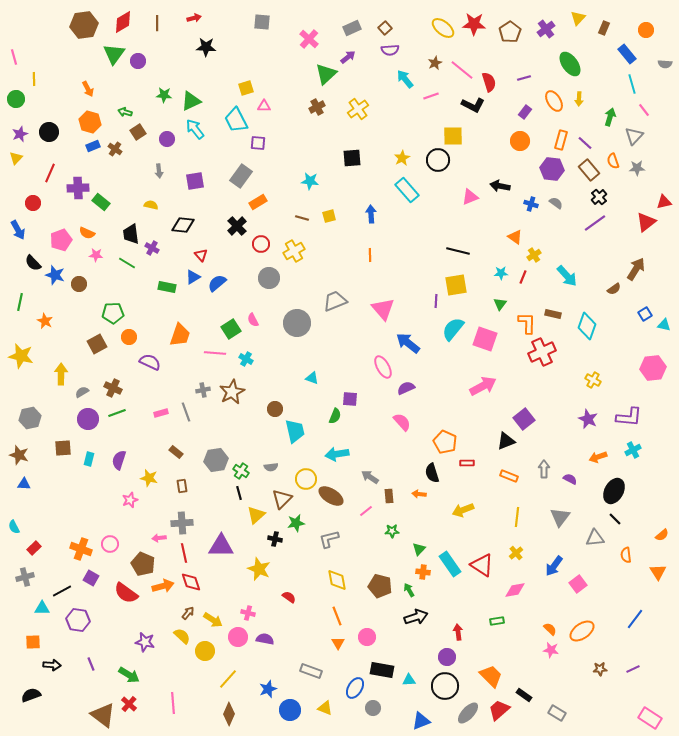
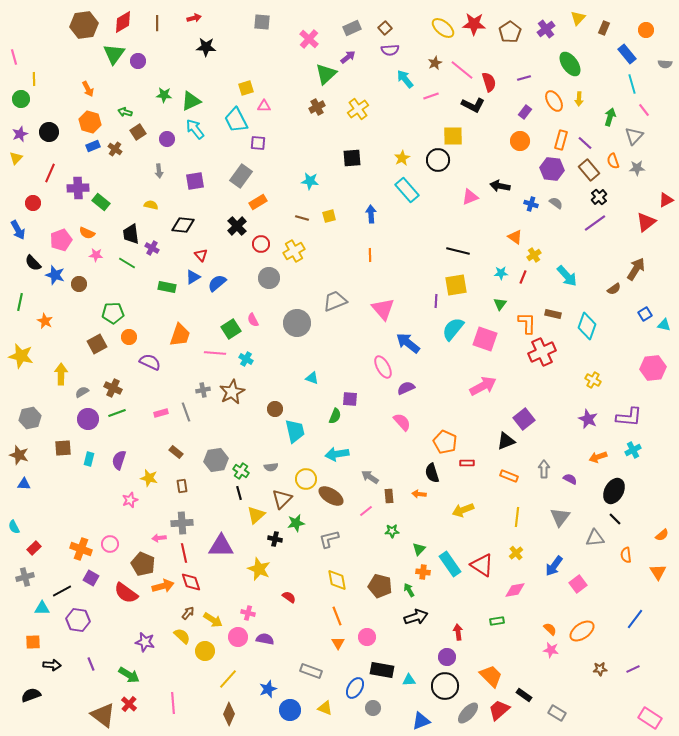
green circle at (16, 99): moved 5 px right
red triangle at (664, 202): moved 2 px right, 2 px up; rotated 14 degrees counterclockwise
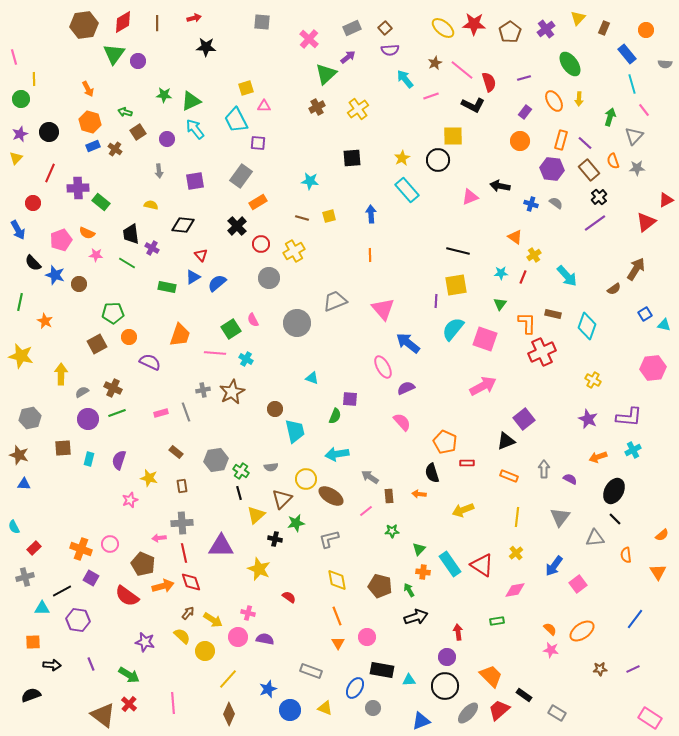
red semicircle at (126, 593): moved 1 px right, 3 px down
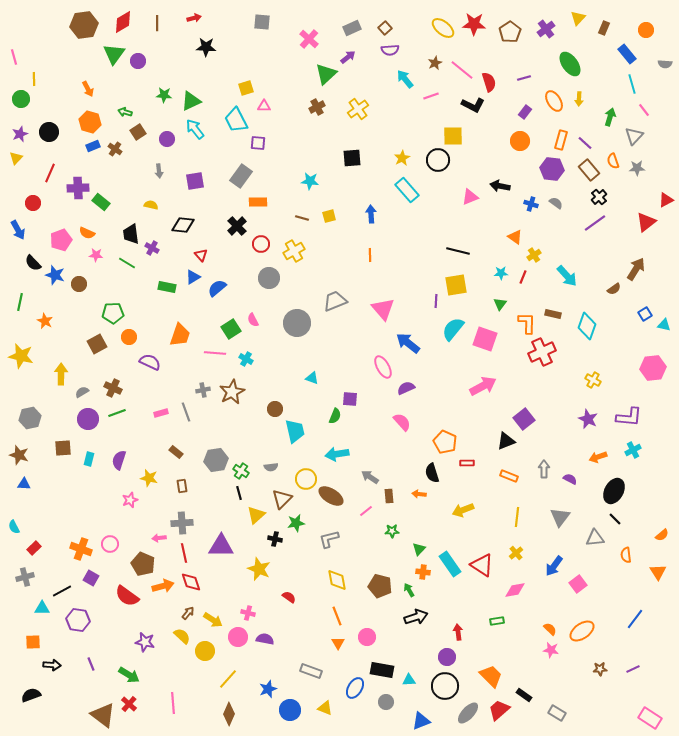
orange rectangle at (258, 202): rotated 30 degrees clockwise
blue semicircle at (217, 283): moved 5 px down
gray circle at (373, 708): moved 13 px right, 6 px up
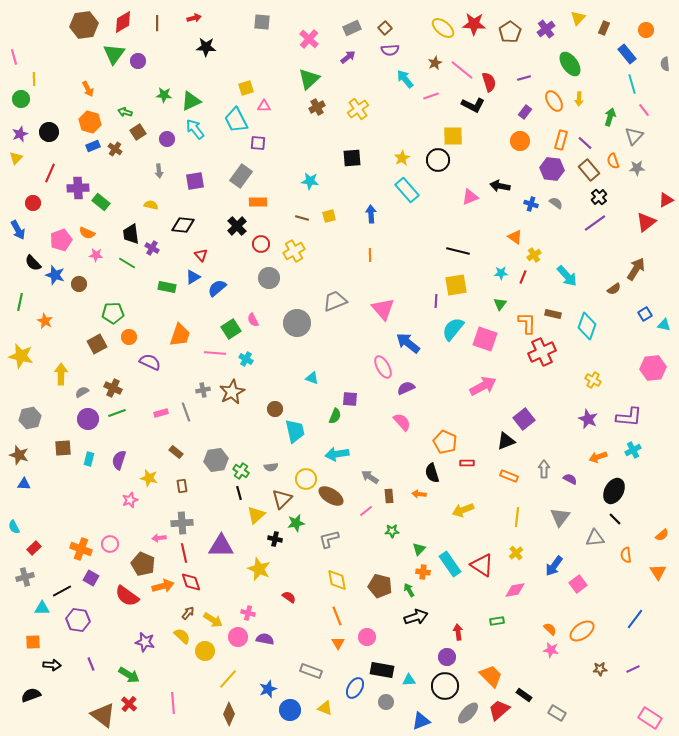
gray semicircle at (665, 64): rotated 80 degrees clockwise
green triangle at (326, 74): moved 17 px left, 5 px down
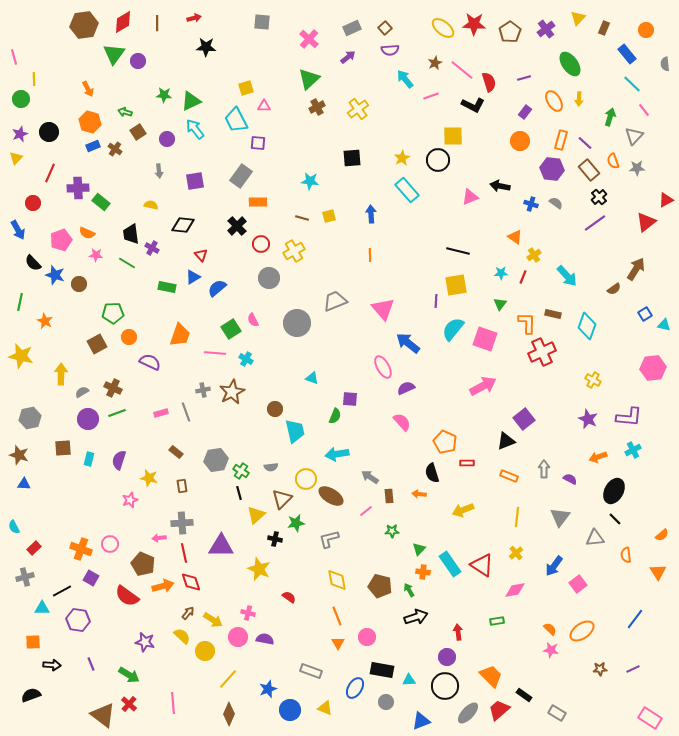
cyan line at (632, 84): rotated 30 degrees counterclockwise
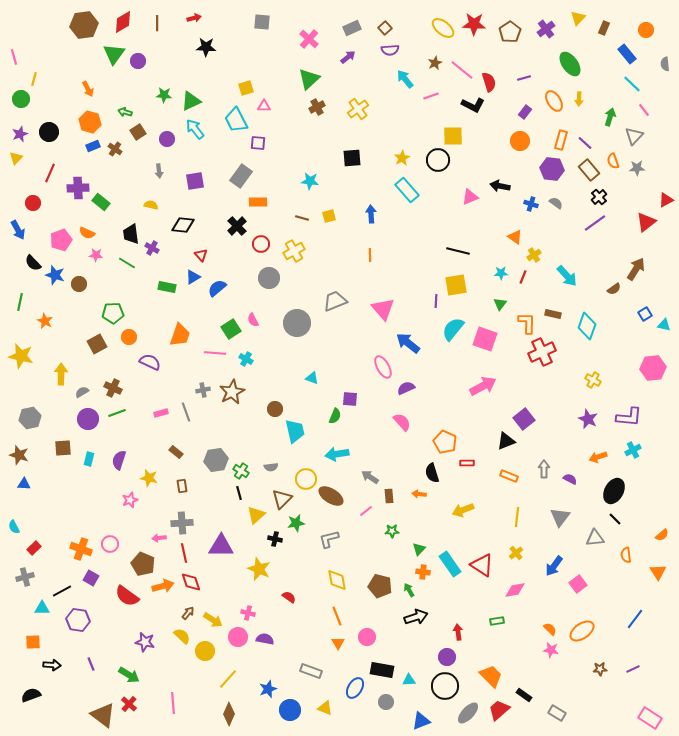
yellow line at (34, 79): rotated 16 degrees clockwise
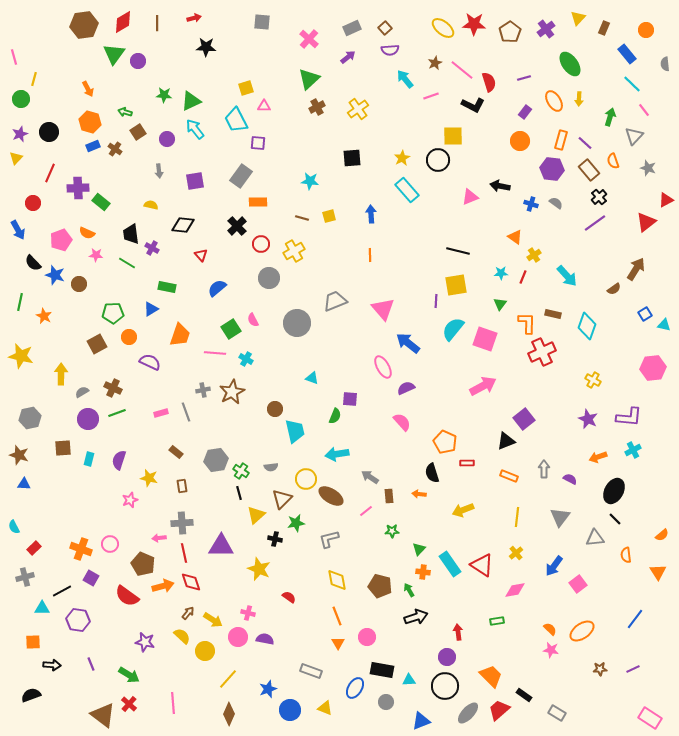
gray star at (637, 168): moved 11 px right; rotated 21 degrees clockwise
blue triangle at (193, 277): moved 42 px left, 32 px down
orange star at (45, 321): moved 1 px left, 5 px up
